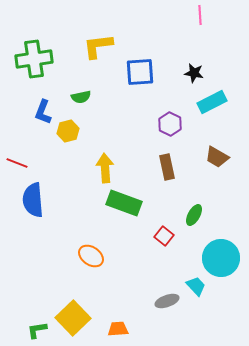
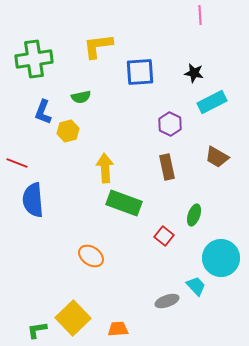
green ellipse: rotated 10 degrees counterclockwise
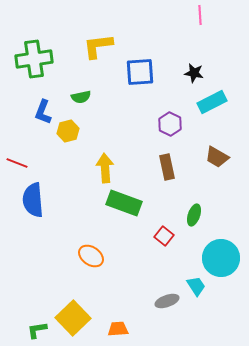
cyan trapezoid: rotated 10 degrees clockwise
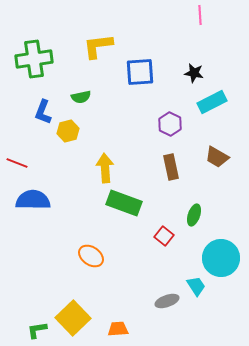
brown rectangle: moved 4 px right
blue semicircle: rotated 96 degrees clockwise
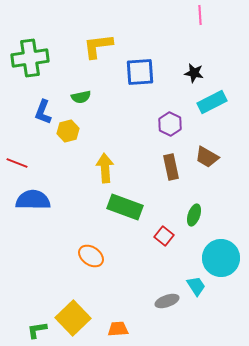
green cross: moved 4 px left, 1 px up
brown trapezoid: moved 10 px left
green rectangle: moved 1 px right, 4 px down
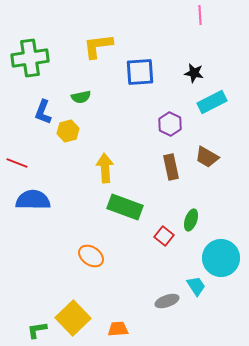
green ellipse: moved 3 px left, 5 px down
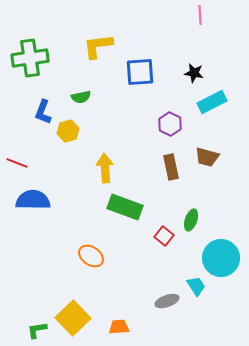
brown trapezoid: rotated 15 degrees counterclockwise
orange trapezoid: moved 1 px right, 2 px up
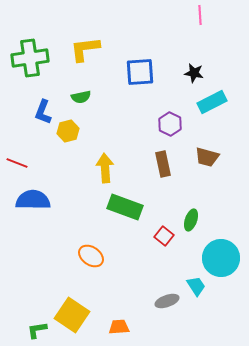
yellow L-shape: moved 13 px left, 3 px down
brown rectangle: moved 8 px left, 3 px up
yellow square: moved 1 px left, 3 px up; rotated 12 degrees counterclockwise
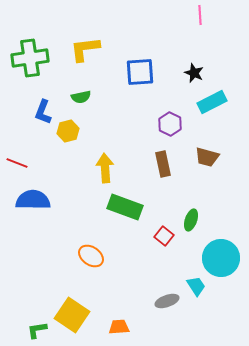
black star: rotated 12 degrees clockwise
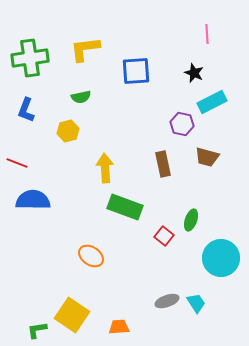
pink line: moved 7 px right, 19 px down
blue square: moved 4 px left, 1 px up
blue L-shape: moved 17 px left, 2 px up
purple hexagon: moved 12 px right; rotated 15 degrees counterclockwise
cyan trapezoid: moved 17 px down
